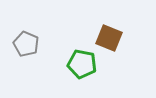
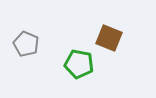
green pentagon: moved 3 px left
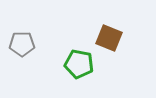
gray pentagon: moved 4 px left; rotated 25 degrees counterclockwise
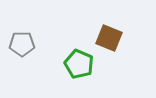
green pentagon: rotated 12 degrees clockwise
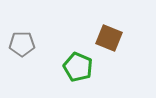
green pentagon: moved 1 px left, 3 px down
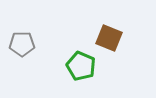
green pentagon: moved 3 px right, 1 px up
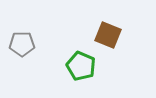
brown square: moved 1 px left, 3 px up
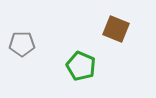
brown square: moved 8 px right, 6 px up
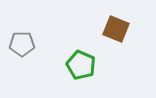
green pentagon: moved 1 px up
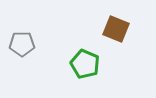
green pentagon: moved 4 px right, 1 px up
